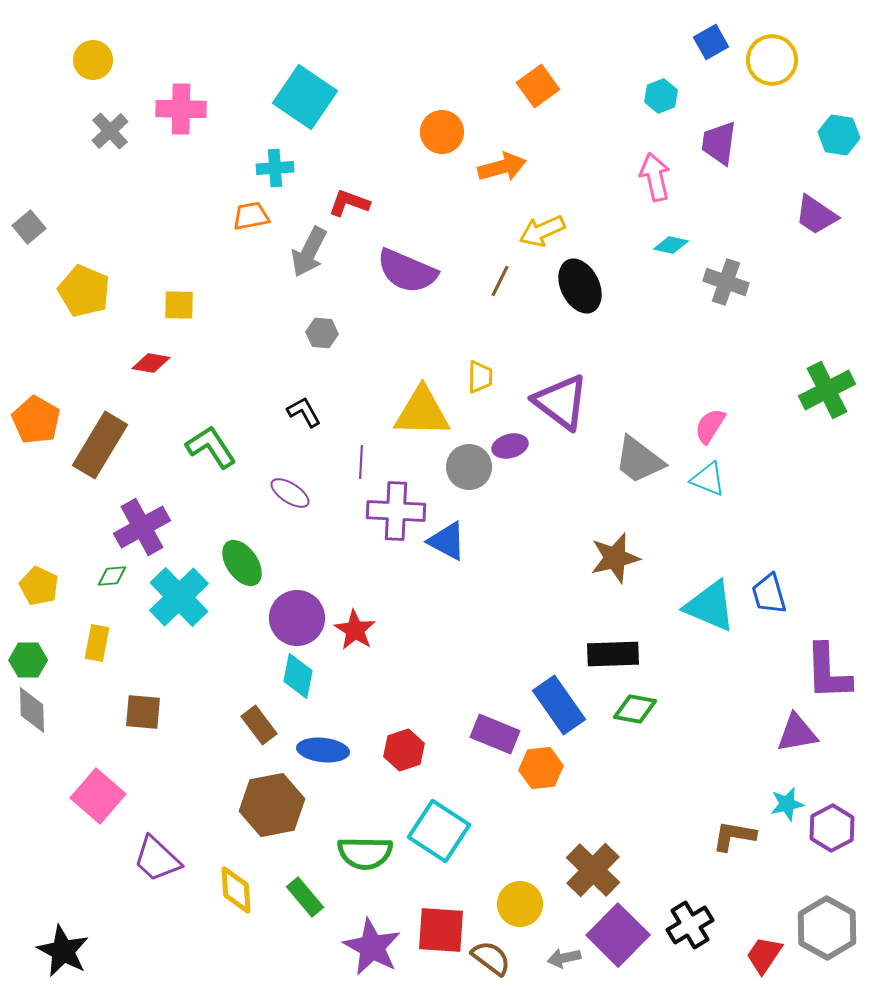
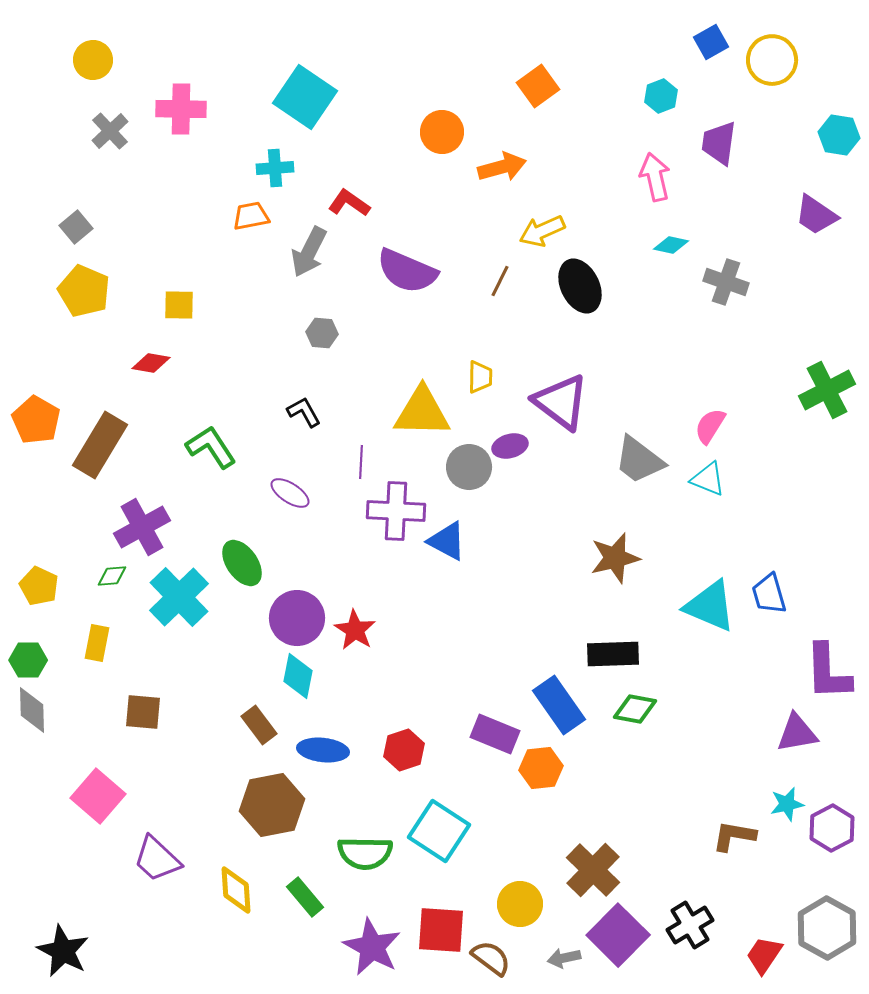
red L-shape at (349, 203): rotated 15 degrees clockwise
gray square at (29, 227): moved 47 px right
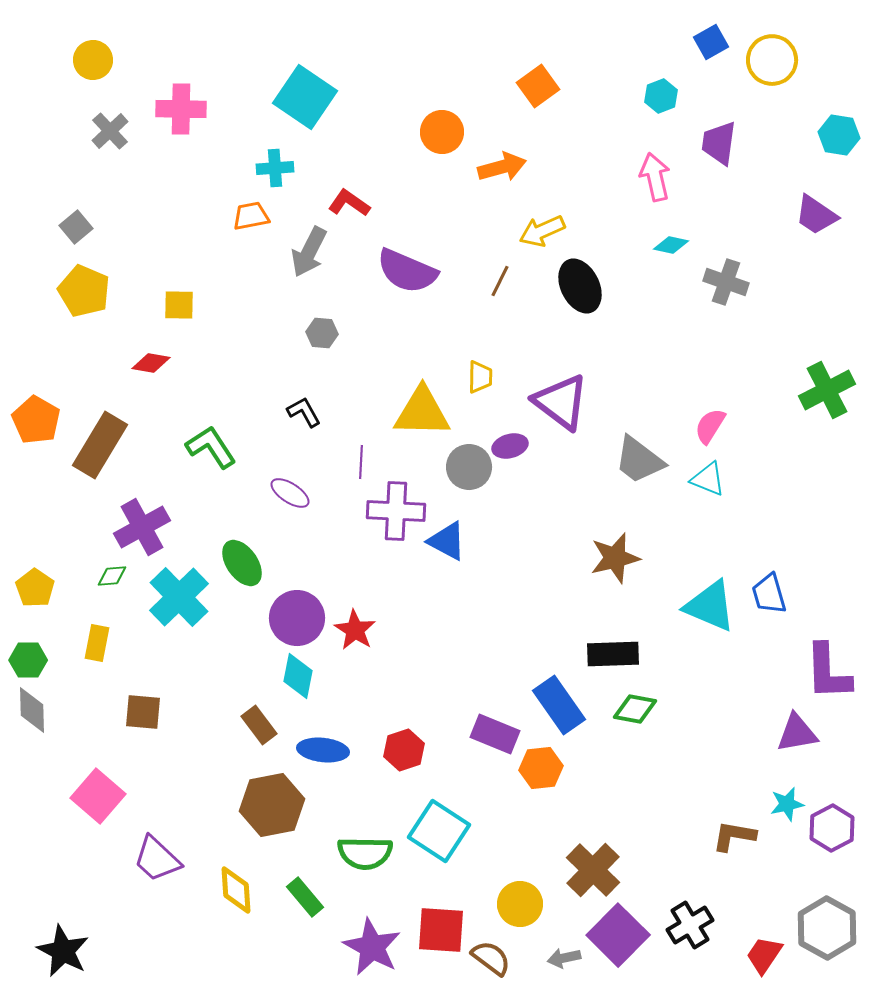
yellow pentagon at (39, 586): moved 4 px left, 2 px down; rotated 9 degrees clockwise
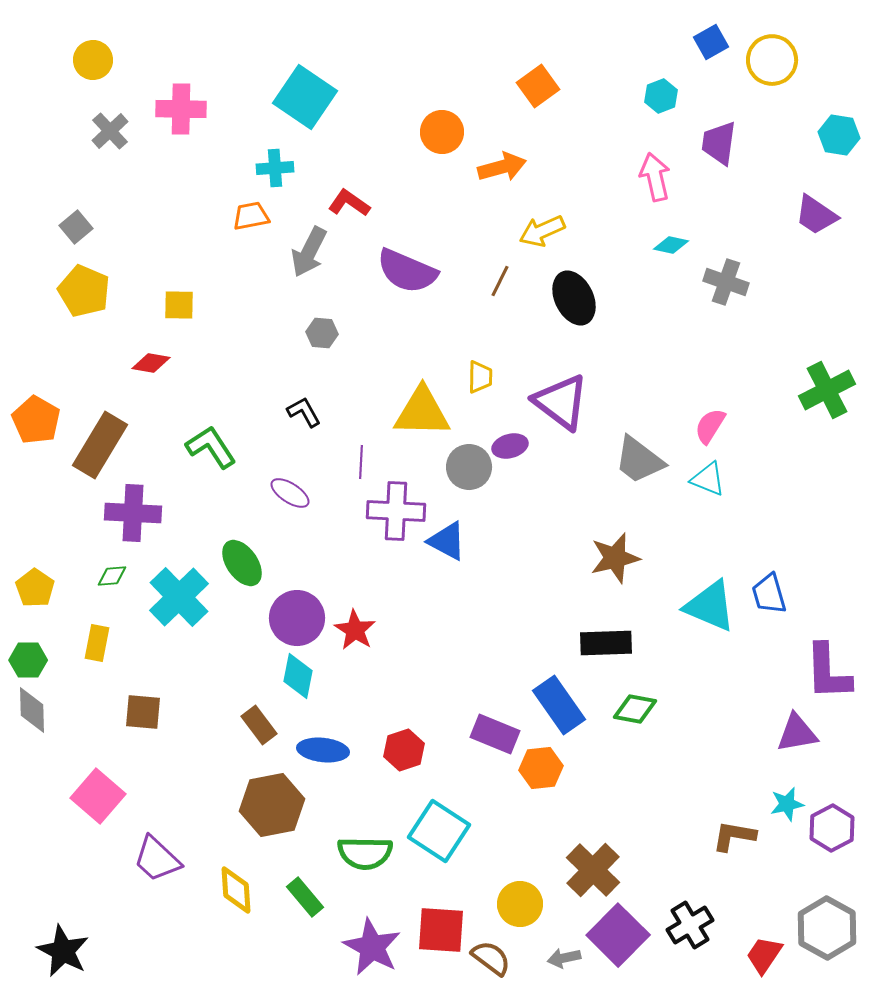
black ellipse at (580, 286): moved 6 px left, 12 px down
purple cross at (142, 527): moved 9 px left, 14 px up; rotated 32 degrees clockwise
black rectangle at (613, 654): moved 7 px left, 11 px up
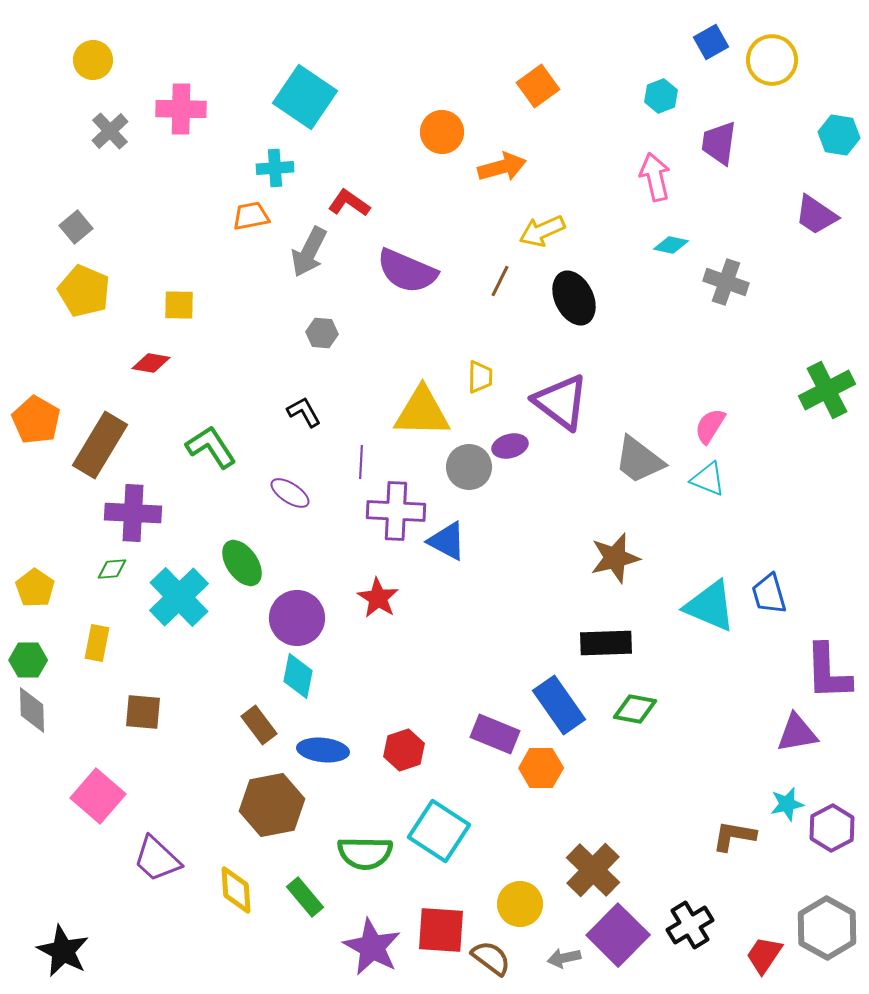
green diamond at (112, 576): moved 7 px up
red star at (355, 630): moved 23 px right, 32 px up
orange hexagon at (541, 768): rotated 6 degrees clockwise
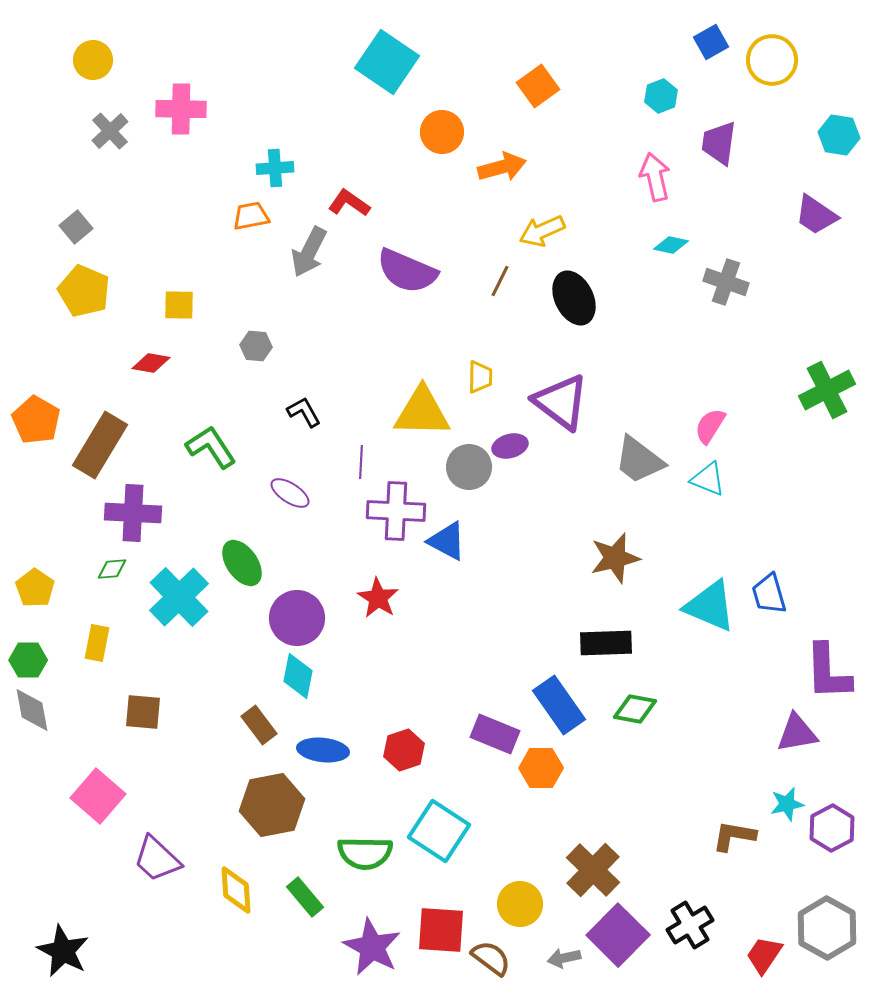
cyan square at (305, 97): moved 82 px right, 35 px up
gray hexagon at (322, 333): moved 66 px left, 13 px down
gray diamond at (32, 710): rotated 9 degrees counterclockwise
